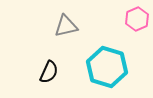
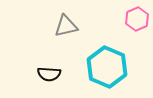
cyan hexagon: rotated 6 degrees clockwise
black semicircle: moved 2 px down; rotated 70 degrees clockwise
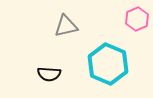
cyan hexagon: moved 1 px right, 3 px up
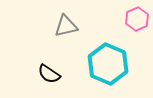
black semicircle: rotated 30 degrees clockwise
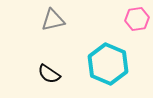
pink hexagon: rotated 15 degrees clockwise
gray triangle: moved 13 px left, 6 px up
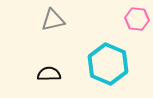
pink hexagon: rotated 15 degrees clockwise
black semicircle: rotated 145 degrees clockwise
